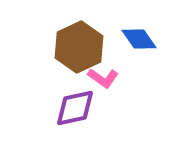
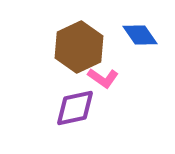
blue diamond: moved 1 px right, 4 px up
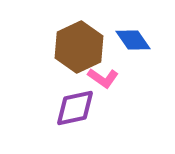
blue diamond: moved 7 px left, 5 px down
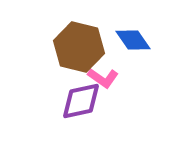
brown hexagon: rotated 21 degrees counterclockwise
purple diamond: moved 6 px right, 7 px up
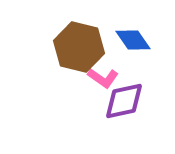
purple diamond: moved 43 px right
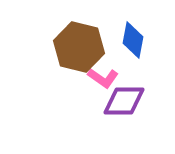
blue diamond: rotated 45 degrees clockwise
purple diamond: rotated 12 degrees clockwise
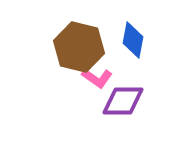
pink L-shape: moved 6 px left
purple diamond: moved 1 px left
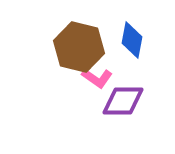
blue diamond: moved 1 px left
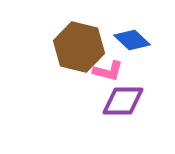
blue diamond: rotated 57 degrees counterclockwise
pink L-shape: moved 11 px right, 7 px up; rotated 20 degrees counterclockwise
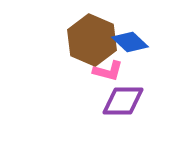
blue diamond: moved 2 px left, 2 px down
brown hexagon: moved 13 px right, 7 px up; rotated 9 degrees clockwise
